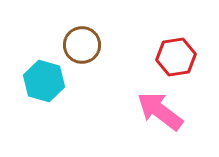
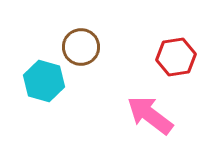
brown circle: moved 1 px left, 2 px down
pink arrow: moved 10 px left, 4 px down
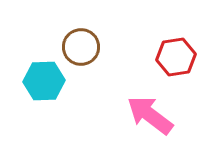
cyan hexagon: rotated 18 degrees counterclockwise
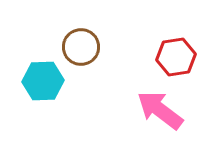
cyan hexagon: moved 1 px left
pink arrow: moved 10 px right, 5 px up
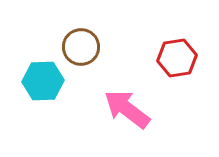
red hexagon: moved 1 px right, 1 px down
pink arrow: moved 33 px left, 1 px up
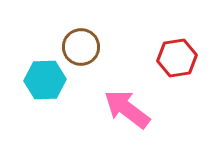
cyan hexagon: moved 2 px right, 1 px up
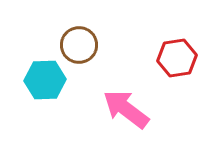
brown circle: moved 2 px left, 2 px up
pink arrow: moved 1 px left
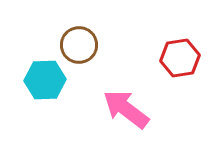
red hexagon: moved 3 px right
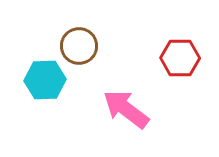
brown circle: moved 1 px down
red hexagon: rotated 9 degrees clockwise
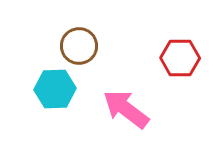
cyan hexagon: moved 10 px right, 9 px down
